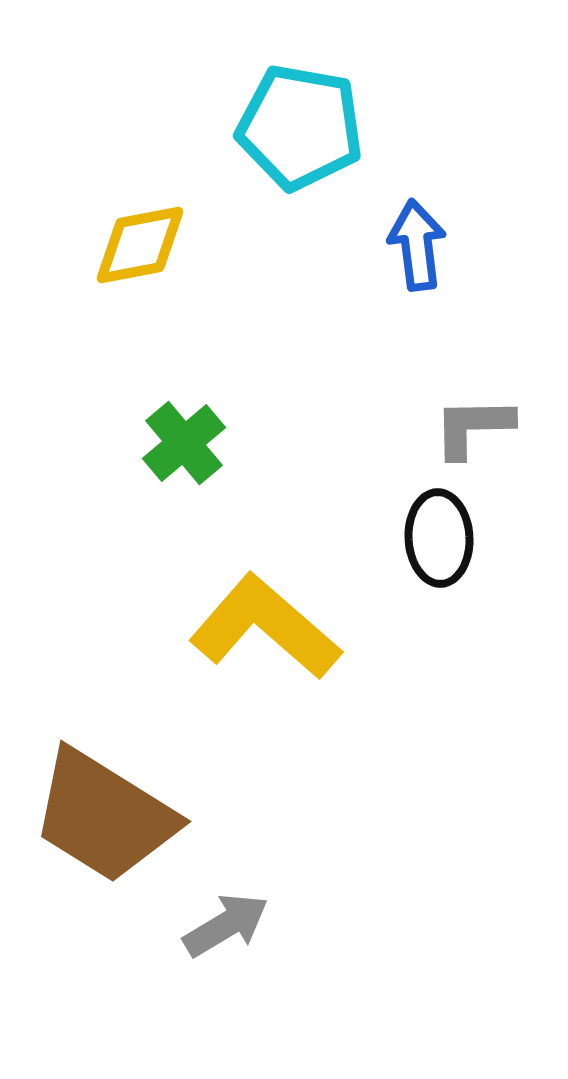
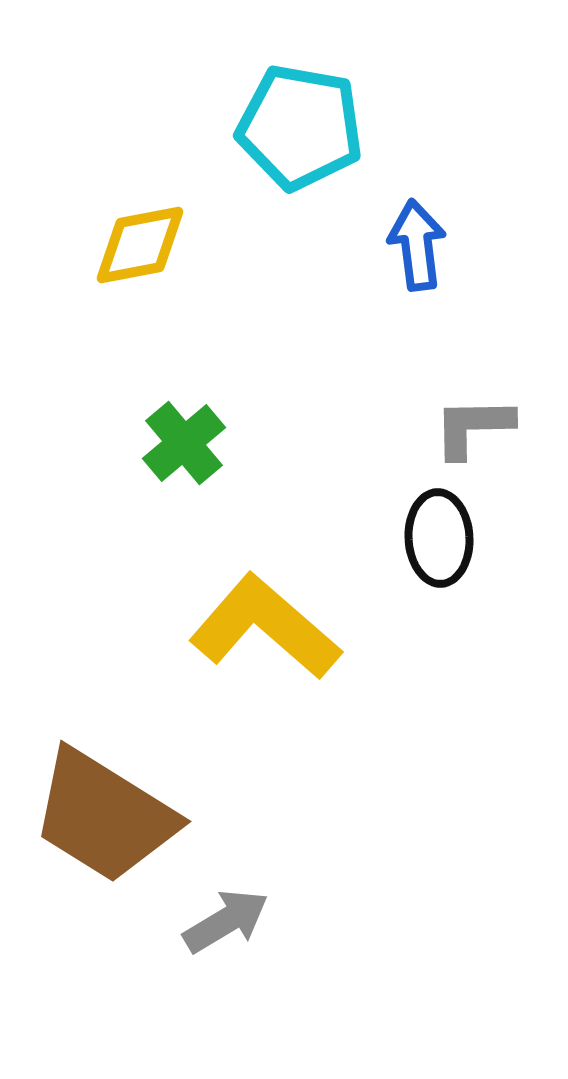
gray arrow: moved 4 px up
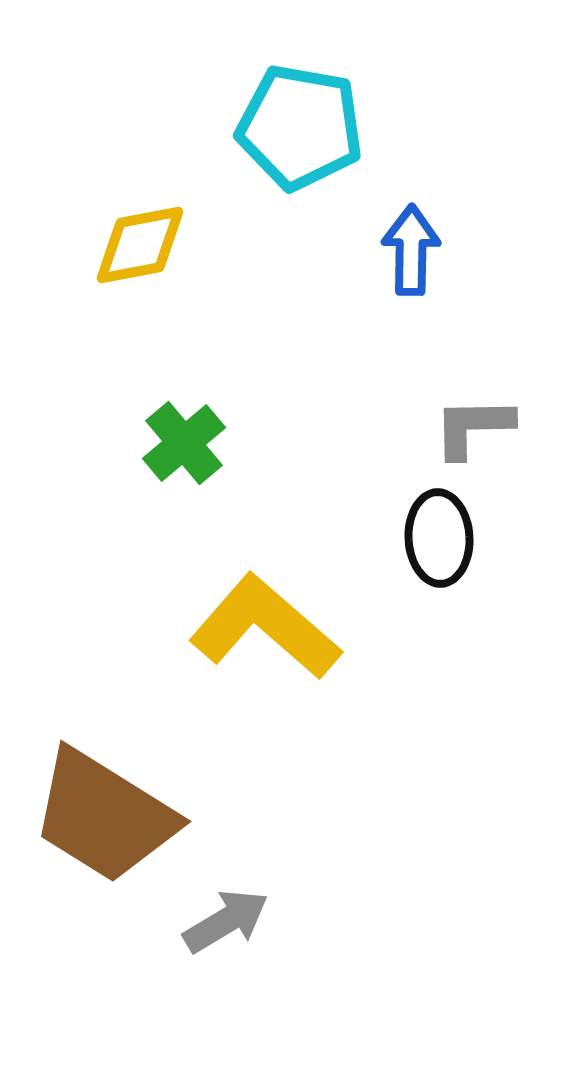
blue arrow: moved 6 px left, 5 px down; rotated 8 degrees clockwise
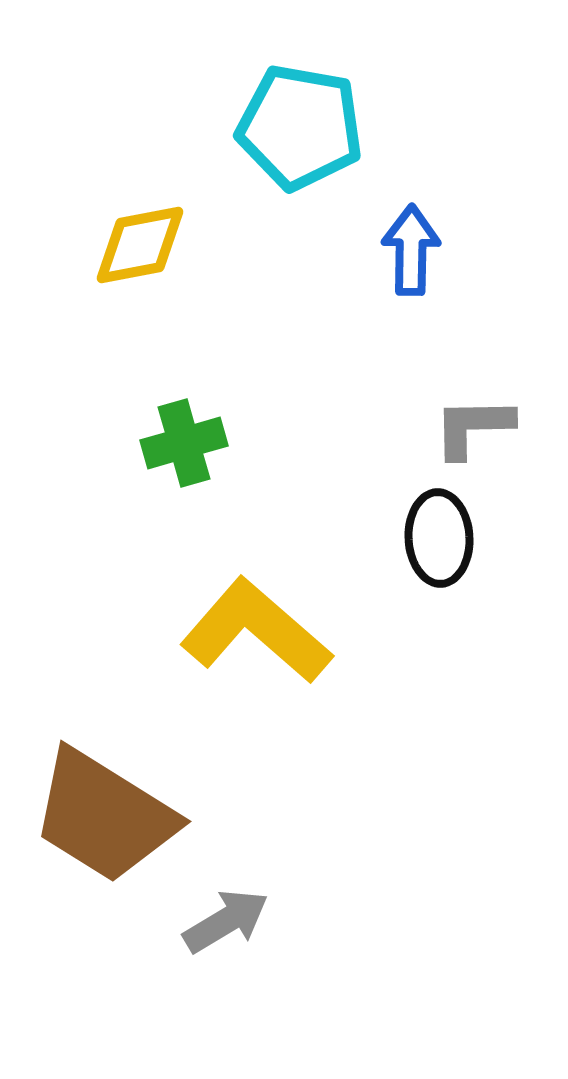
green cross: rotated 24 degrees clockwise
yellow L-shape: moved 9 px left, 4 px down
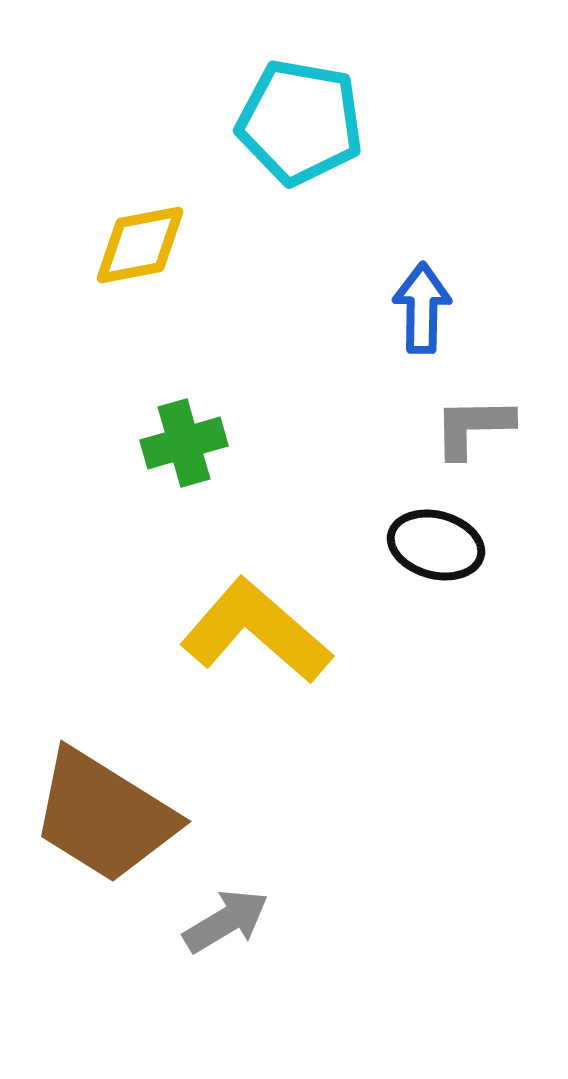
cyan pentagon: moved 5 px up
blue arrow: moved 11 px right, 58 px down
black ellipse: moved 3 px left, 7 px down; rotated 72 degrees counterclockwise
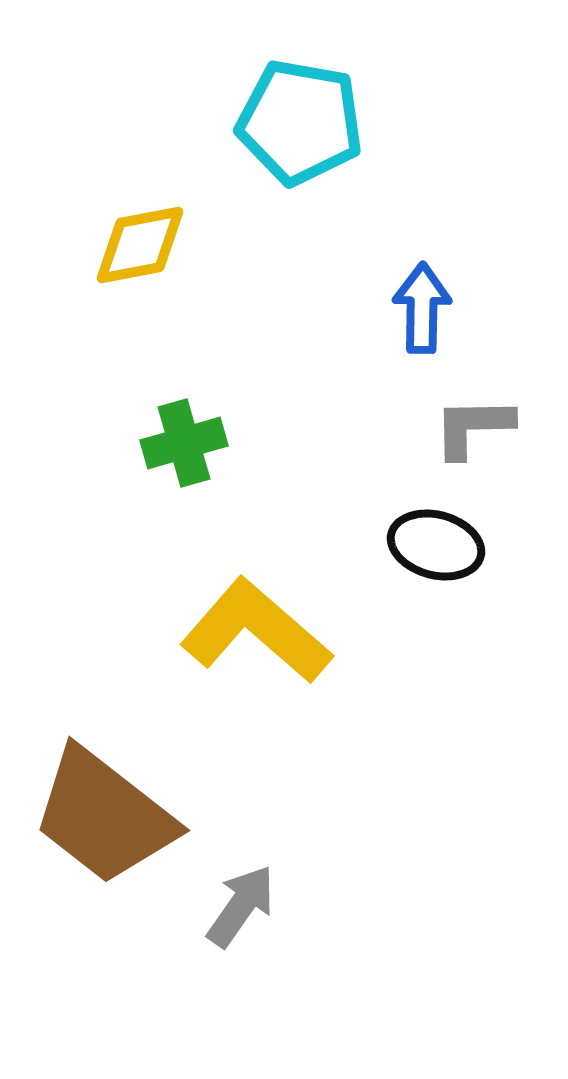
brown trapezoid: rotated 6 degrees clockwise
gray arrow: moved 15 px right, 15 px up; rotated 24 degrees counterclockwise
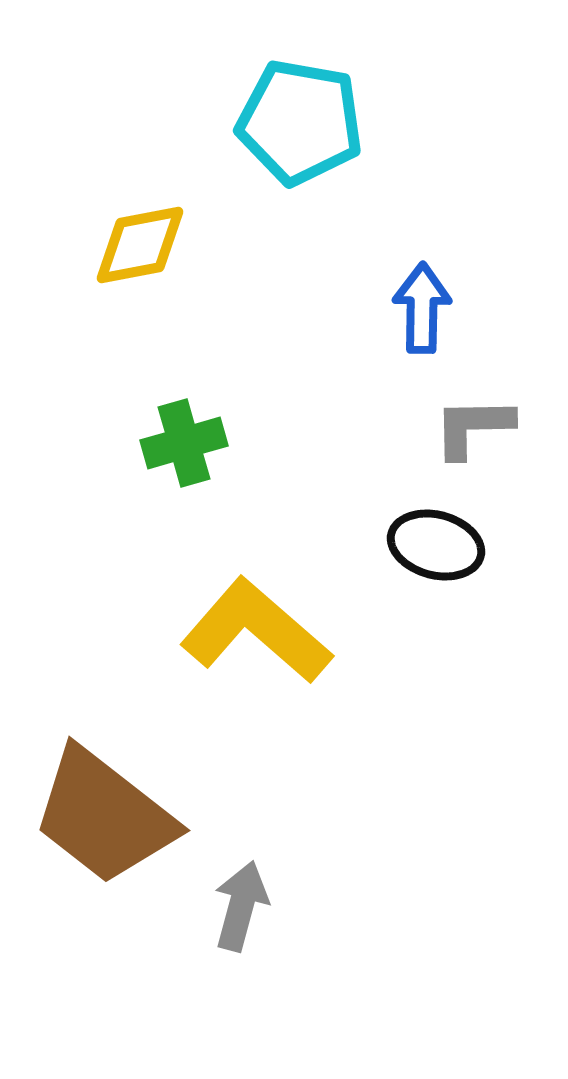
gray arrow: rotated 20 degrees counterclockwise
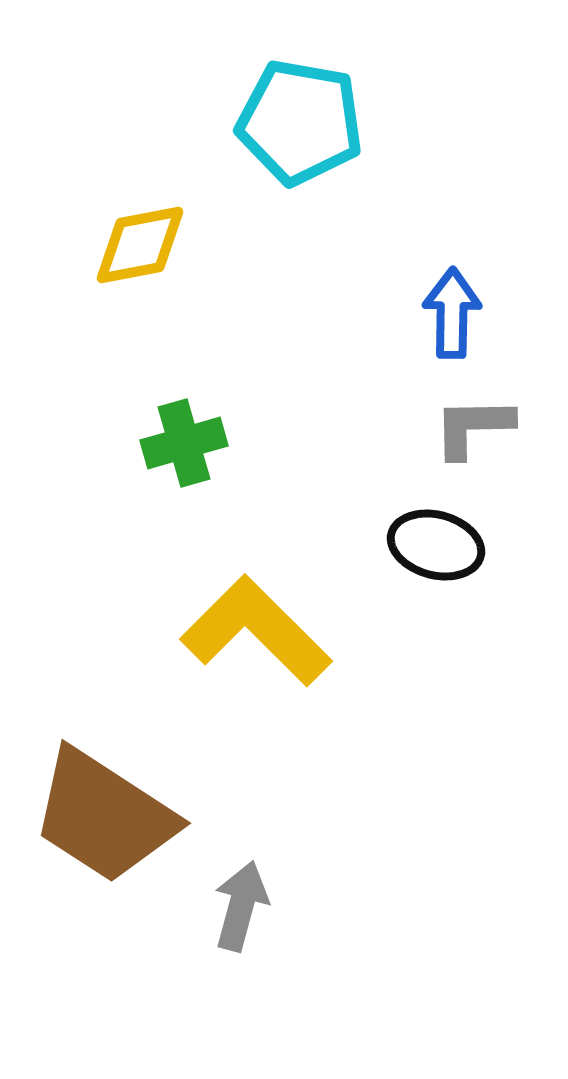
blue arrow: moved 30 px right, 5 px down
yellow L-shape: rotated 4 degrees clockwise
brown trapezoid: rotated 5 degrees counterclockwise
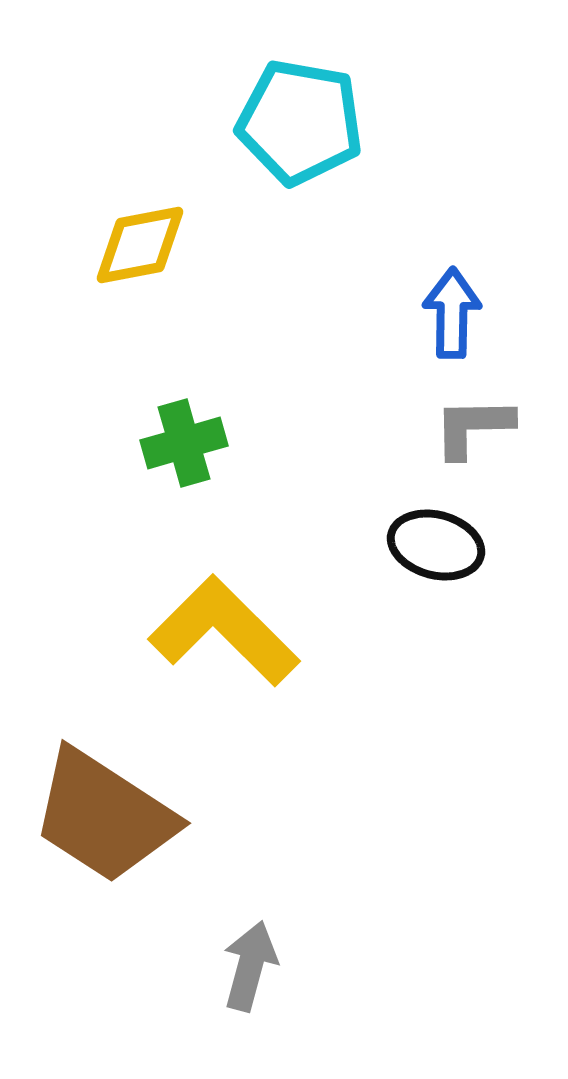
yellow L-shape: moved 32 px left
gray arrow: moved 9 px right, 60 px down
